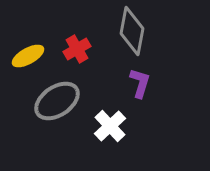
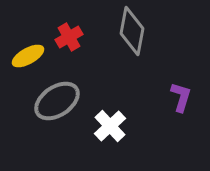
red cross: moved 8 px left, 12 px up
purple L-shape: moved 41 px right, 14 px down
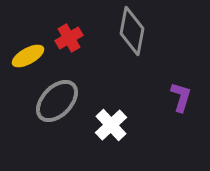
red cross: moved 1 px down
gray ellipse: rotated 12 degrees counterclockwise
white cross: moved 1 px right, 1 px up
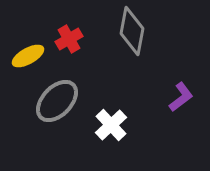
red cross: moved 1 px down
purple L-shape: rotated 36 degrees clockwise
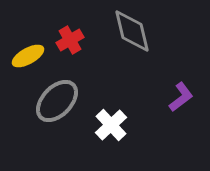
gray diamond: rotated 24 degrees counterclockwise
red cross: moved 1 px right, 1 px down
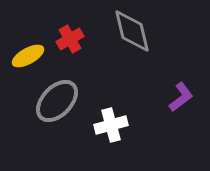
red cross: moved 1 px up
white cross: rotated 28 degrees clockwise
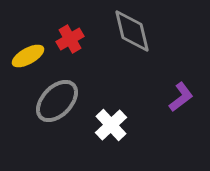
white cross: rotated 28 degrees counterclockwise
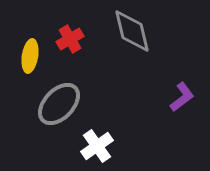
yellow ellipse: moved 2 px right; rotated 52 degrees counterclockwise
purple L-shape: moved 1 px right
gray ellipse: moved 2 px right, 3 px down
white cross: moved 14 px left, 21 px down; rotated 8 degrees clockwise
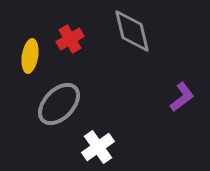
white cross: moved 1 px right, 1 px down
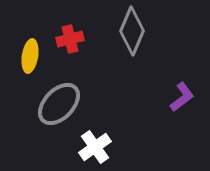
gray diamond: rotated 36 degrees clockwise
red cross: rotated 16 degrees clockwise
white cross: moved 3 px left
